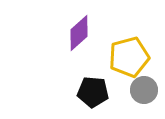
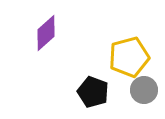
purple diamond: moved 33 px left
black pentagon: rotated 16 degrees clockwise
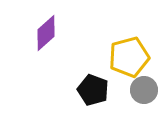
black pentagon: moved 2 px up
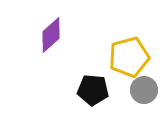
purple diamond: moved 5 px right, 2 px down
black pentagon: rotated 16 degrees counterclockwise
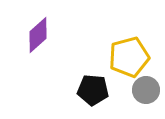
purple diamond: moved 13 px left
gray circle: moved 2 px right
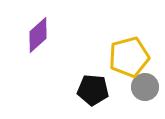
gray circle: moved 1 px left, 3 px up
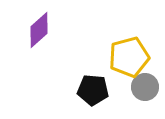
purple diamond: moved 1 px right, 5 px up
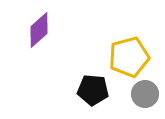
gray circle: moved 7 px down
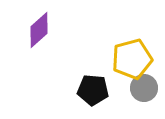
yellow pentagon: moved 3 px right, 2 px down
gray circle: moved 1 px left, 6 px up
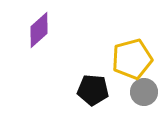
gray circle: moved 4 px down
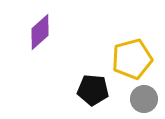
purple diamond: moved 1 px right, 2 px down
gray circle: moved 7 px down
